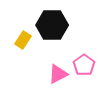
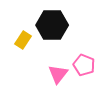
pink pentagon: rotated 15 degrees counterclockwise
pink triangle: rotated 25 degrees counterclockwise
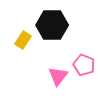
pink triangle: moved 2 px down
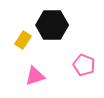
pink triangle: moved 23 px left; rotated 35 degrees clockwise
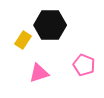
black hexagon: moved 2 px left
pink triangle: moved 4 px right, 3 px up
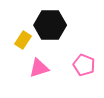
pink triangle: moved 5 px up
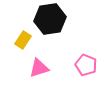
black hexagon: moved 6 px up; rotated 8 degrees counterclockwise
pink pentagon: moved 2 px right
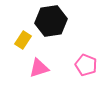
black hexagon: moved 1 px right, 2 px down
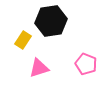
pink pentagon: moved 1 px up
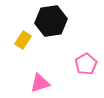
pink pentagon: rotated 20 degrees clockwise
pink triangle: moved 1 px right, 15 px down
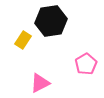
pink triangle: rotated 10 degrees counterclockwise
